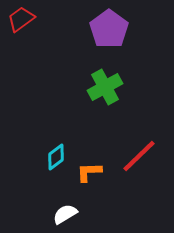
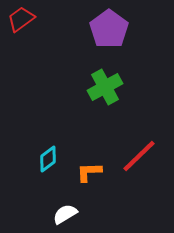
cyan diamond: moved 8 px left, 2 px down
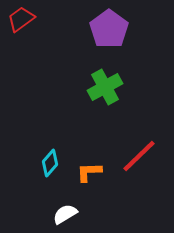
cyan diamond: moved 2 px right, 4 px down; rotated 12 degrees counterclockwise
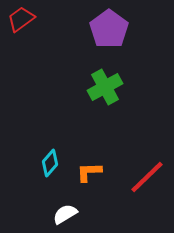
red line: moved 8 px right, 21 px down
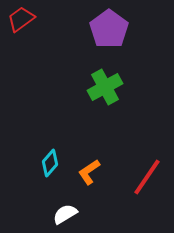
orange L-shape: rotated 32 degrees counterclockwise
red line: rotated 12 degrees counterclockwise
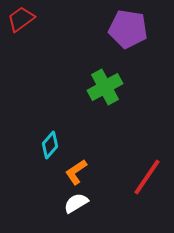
purple pentagon: moved 19 px right; rotated 27 degrees counterclockwise
cyan diamond: moved 18 px up
orange L-shape: moved 13 px left
white semicircle: moved 11 px right, 11 px up
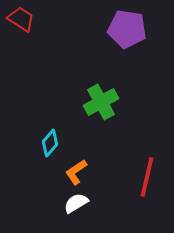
red trapezoid: rotated 68 degrees clockwise
purple pentagon: moved 1 px left
green cross: moved 4 px left, 15 px down
cyan diamond: moved 2 px up
red line: rotated 21 degrees counterclockwise
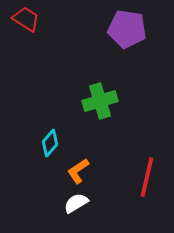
red trapezoid: moved 5 px right
green cross: moved 1 px left, 1 px up; rotated 12 degrees clockwise
orange L-shape: moved 2 px right, 1 px up
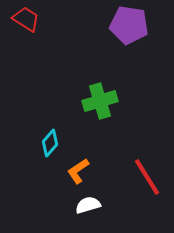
purple pentagon: moved 2 px right, 4 px up
red line: rotated 45 degrees counterclockwise
white semicircle: moved 12 px right, 2 px down; rotated 15 degrees clockwise
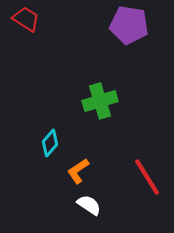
white semicircle: moved 1 px right; rotated 50 degrees clockwise
